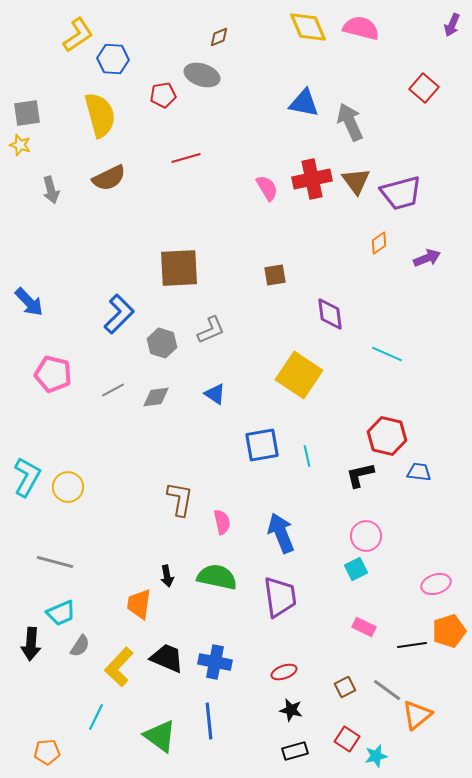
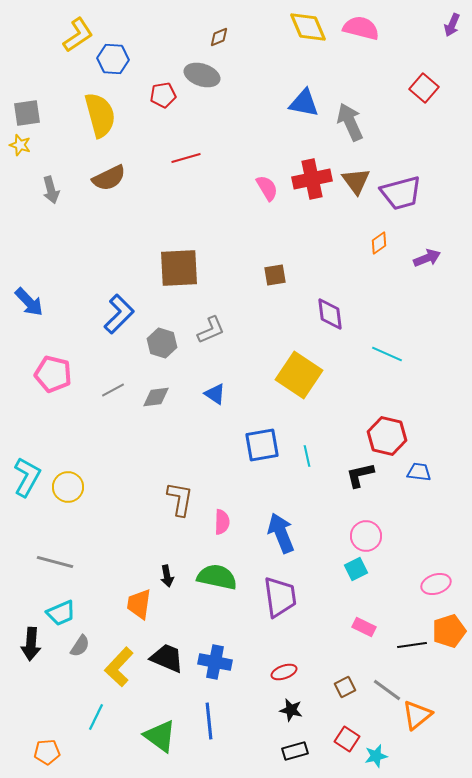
pink semicircle at (222, 522): rotated 15 degrees clockwise
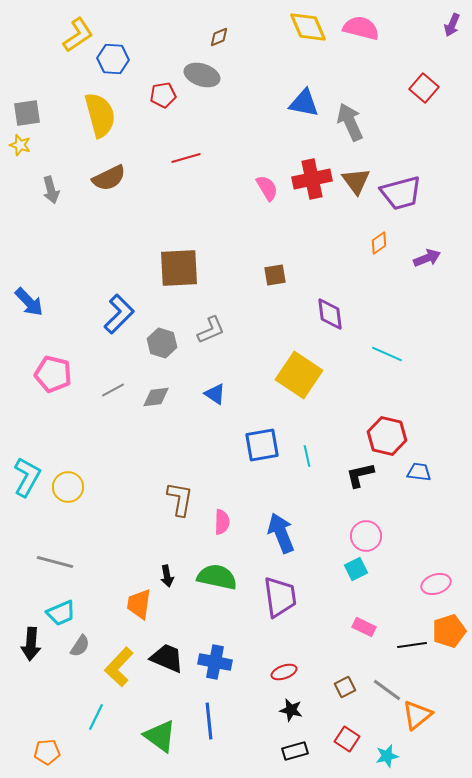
cyan star at (376, 756): moved 11 px right
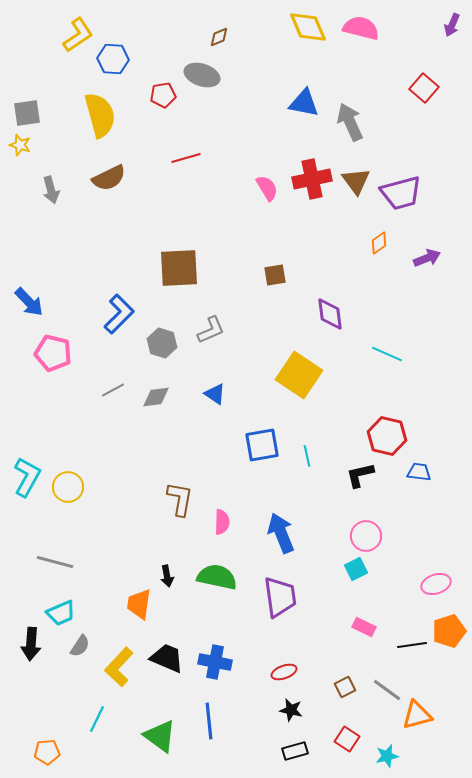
pink pentagon at (53, 374): moved 21 px up
orange triangle at (417, 715): rotated 24 degrees clockwise
cyan line at (96, 717): moved 1 px right, 2 px down
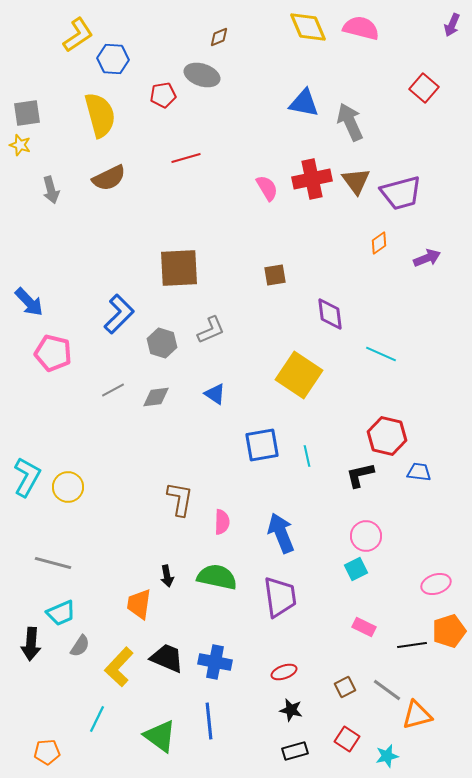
cyan line at (387, 354): moved 6 px left
gray line at (55, 562): moved 2 px left, 1 px down
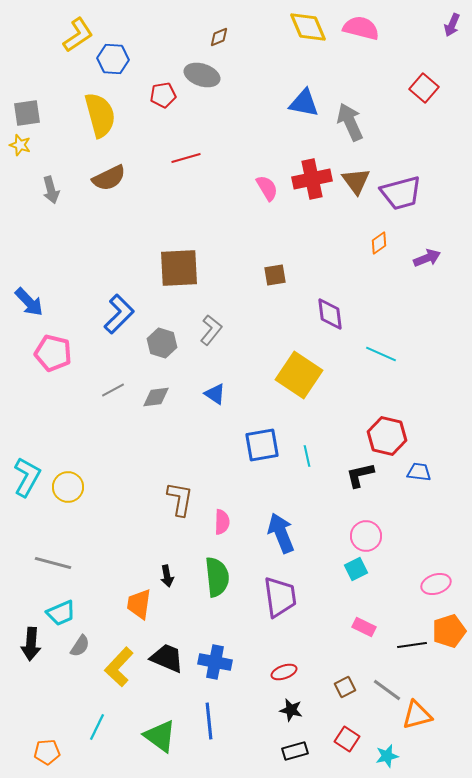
gray L-shape at (211, 330): rotated 28 degrees counterclockwise
green semicircle at (217, 577): rotated 72 degrees clockwise
cyan line at (97, 719): moved 8 px down
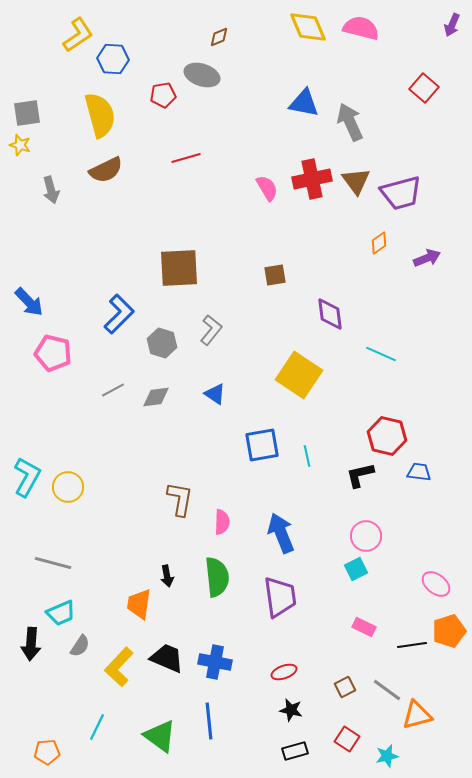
brown semicircle at (109, 178): moved 3 px left, 8 px up
pink ellipse at (436, 584): rotated 56 degrees clockwise
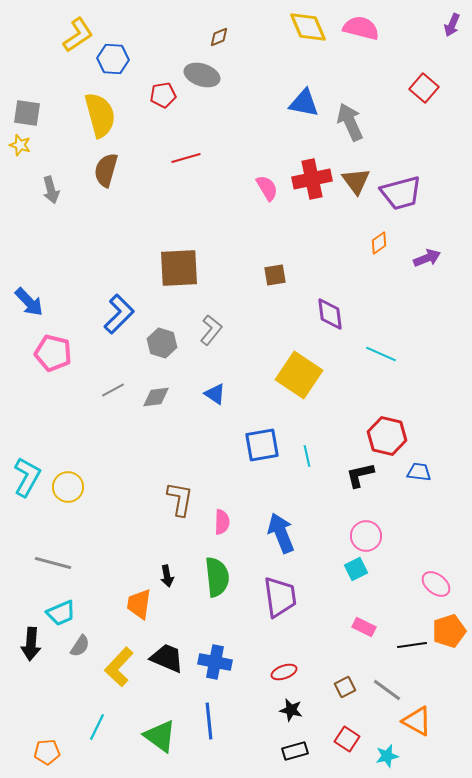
gray square at (27, 113): rotated 16 degrees clockwise
brown semicircle at (106, 170): rotated 132 degrees clockwise
orange triangle at (417, 715): moved 6 px down; rotated 44 degrees clockwise
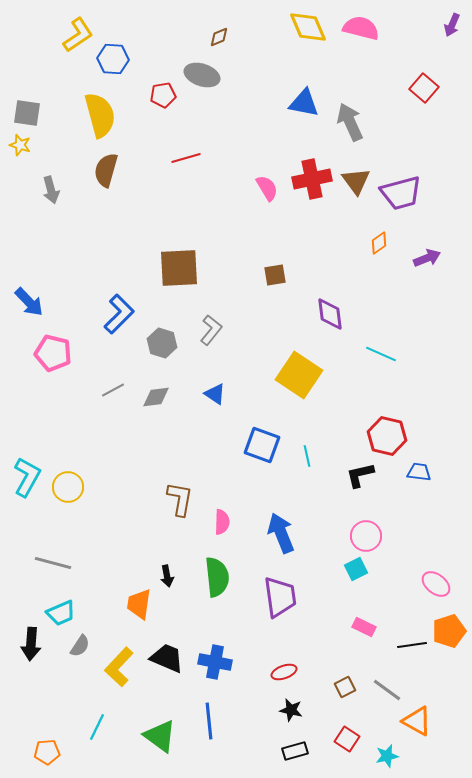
blue square at (262, 445): rotated 30 degrees clockwise
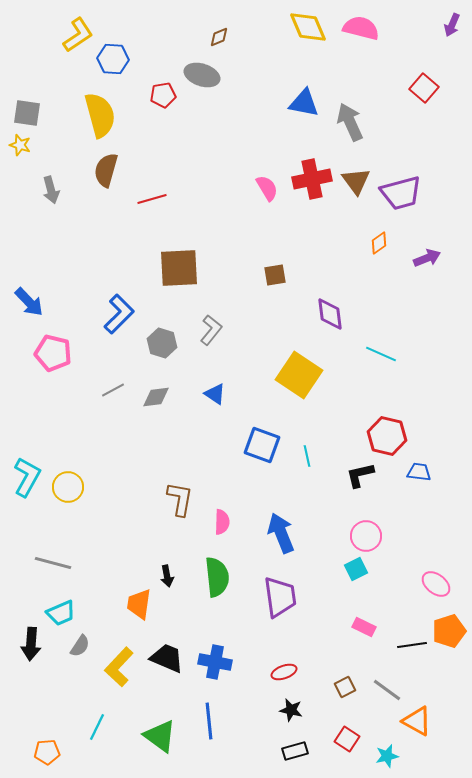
red line at (186, 158): moved 34 px left, 41 px down
